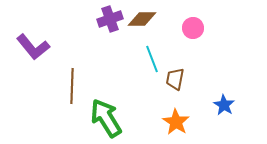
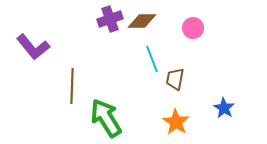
brown diamond: moved 2 px down
blue star: moved 3 px down
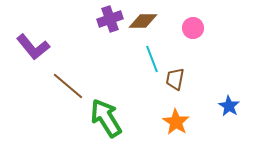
brown diamond: moved 1 px right
brown line: moved 4 px left; rotated 52 degrees counterclockwise
blue star: moved 5 px right, 2 px up
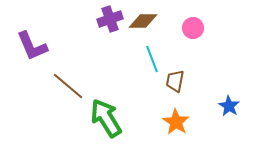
purple L-shape: moved 1 px left, 1 px up; rotated 16 degrees clockwise
brown trapezoid: moved 2 px down
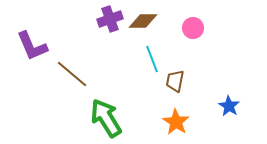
brown line: moved 4 px right, 12 px up
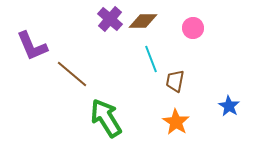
purple cross: rotated 30 degrees counterclockwise
cyan line: moved 1 px left
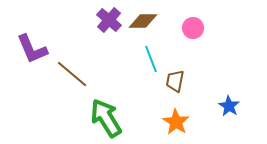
purple cross: moved 1 px left, 1 px down
purple L-shape: moved 3 px down
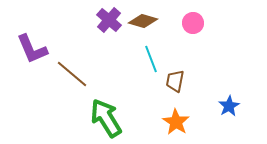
brown diamond: rotated 16 degrees clockwise
pink circle: moved 5 px up
blue star: rotated 10 degrees clockwise
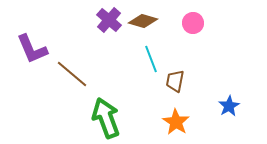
green arrow: rotated 12 degrees clockwise
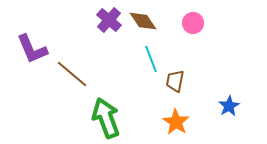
brown diamond: rotated 40 degrees clockwise
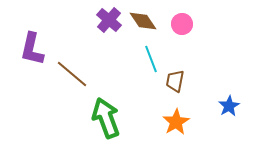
pink circle: moved 11 px left, 1 px down
purple L-shape: rotated 36 degrees clockwise
orange star: rotated 8 degrees clockwise
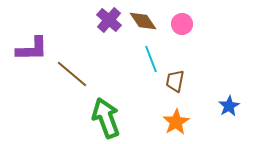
purple L-shape: rotated 104 degrees counterclockwise
